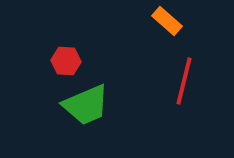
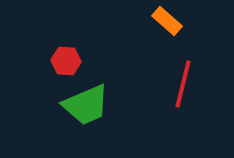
red line: moved 1 px left, 3 px down
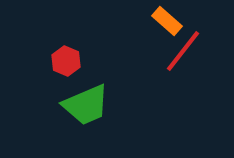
red hexagon: rotated 20 degrees clockwise
red line: moved 33 px up; rotated 24 degrees clockwise
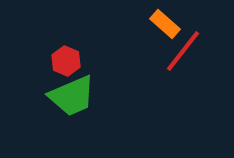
orange rectangle: moved 2 px left, 3 px down
green trapezoid: moved 14 px left, 9 px up
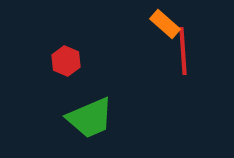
red line: rotated 42 degrees counterclockwise
green trapezoid: moved 18 px right, 22 px down
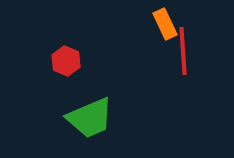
orange rectangle: rotated 24 degrees clockwise
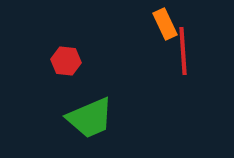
red hexagon: rotated 16 degrees counterclockwise
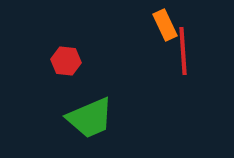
orange rectangle: moved 1 px down
